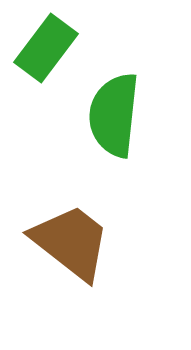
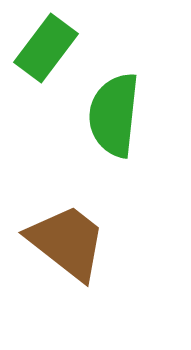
brown trapezoid: moved 4 px left
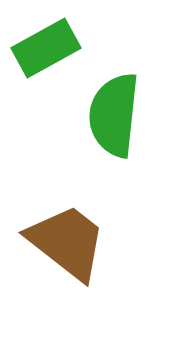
green rectangle: rotated 24 degrees clockwise
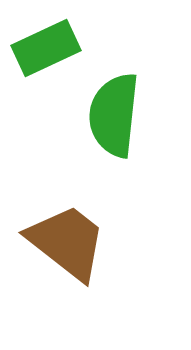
green rectangle: rotated 4 degrees clockwise
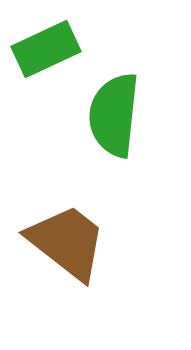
green rectangle: moved 1 px down
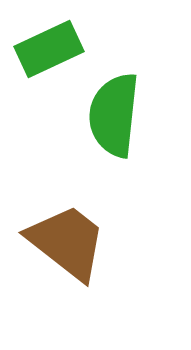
green rectangle: moved 3 px right
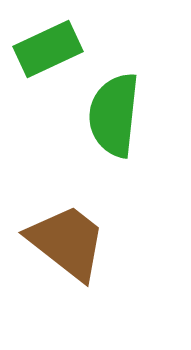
green rectangle: moved 1 px left
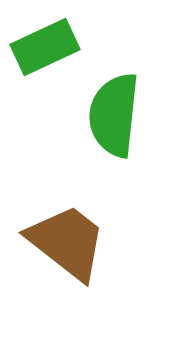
green rectangle: moved 3 px left, 2 px up
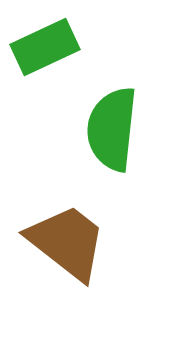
green semicircle: moved 2 px left, 14 px down
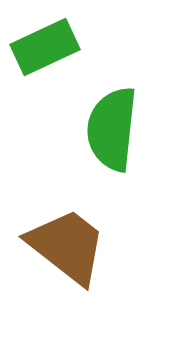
brown trapezoid: moved 4 px down
